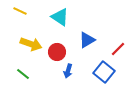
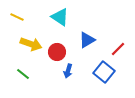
yellow line: moved 3 px left, 6 px down
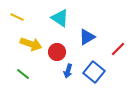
cyan triangle: moved 1 px down
blue triangle: moved 3 px up
blue square: moved 10 px left
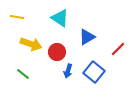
yellow line: rotated 16 degrees counterclockwise
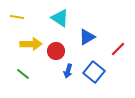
yellow arrow: rotated 20 degrees counterclockwise
red circle: moved 1 px left, 1 px up
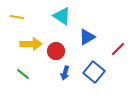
cyan triangle: moved 2 px right, 2 px up
blue arrow: moved 3 px left, 2 px down
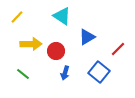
yellow line: rotated 56 degrees counterclockwise
blue square: moved 5 px right
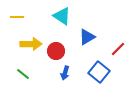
yellow line: rotated 48 degrees clockwise
